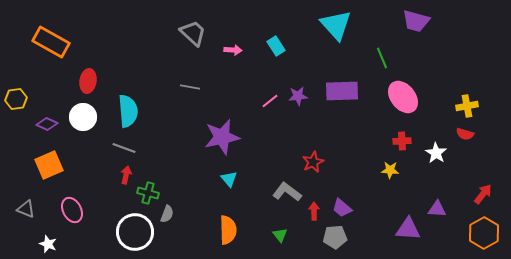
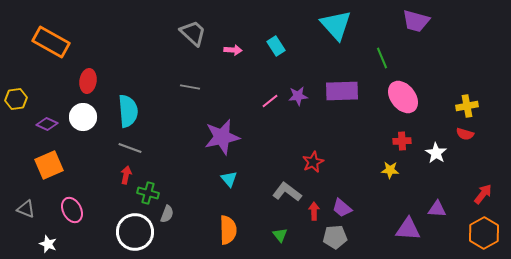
gray line at (124, 148): moved 6 px right
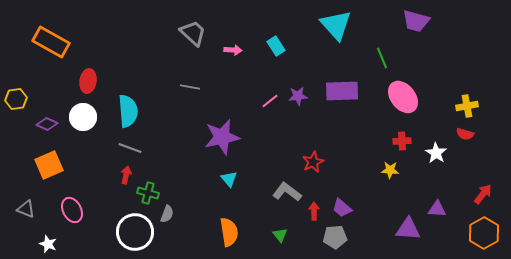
orange semicircle at (228, 230): moved 1 px right, 2 px down; rotated 8 degrees counterclockwise
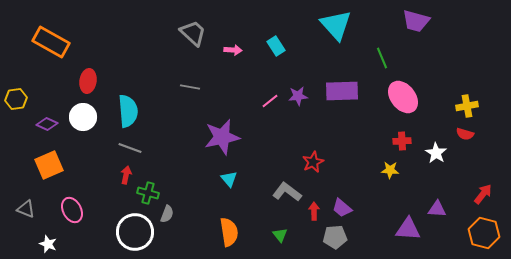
orange hexagon at (484, 233): rotated 16 degrees counterclockwise
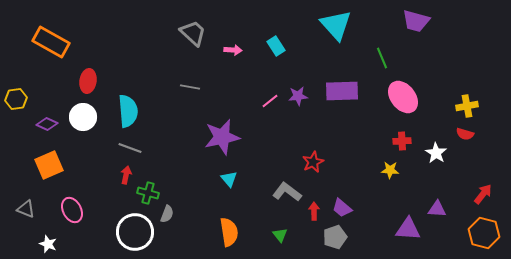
gray pentagon at (335, 237): rotated 15 degrees counterclockwise
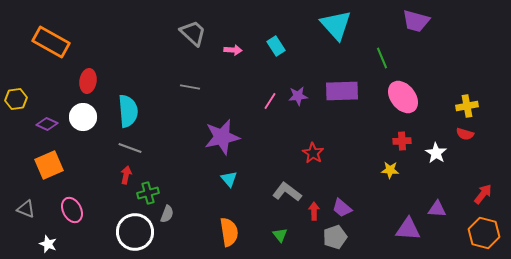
pink line at (270, 101): rotated 18 degrees counterclockwise
red star at (313, 162): moved 9 px up; rotated 15 degrees counterclockwise
green cross at (148, 193): rotated 30 degrees counterclockwise
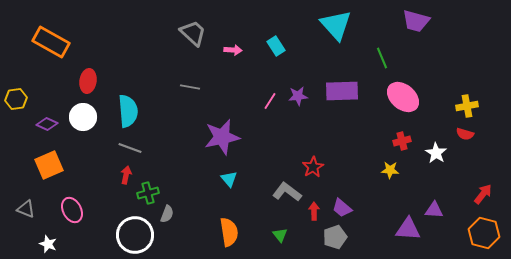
pink ellipse at (403, 97): rotated 12 degrees counterclockwise
red cross at (402, 141): rotated 12 degrees counterclockwise
red star at (313, 153): moved 14 px down; rotated 10 degrees clockwise
purple triangle at (437, 209): moved 3 px left, 1 px down
white circle at (135, 232): moved 3 px down
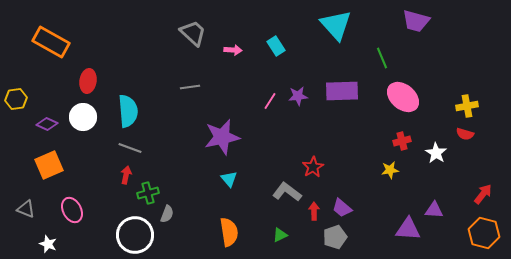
gray line at (190, 87): rotated 18 degrees counterclockwise
yellow star at (390, 170): rotated 12 degrees counterclockwise
green triangle at (280, 235): rotated 42 degrees clockwise
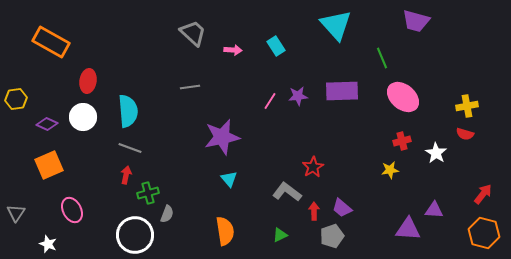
gray triangle at (26, 209): moved 10 px left, 4 px down; rotated 42 degrees clockwise
orange semicircle at (229, 232): moved 4 px left, 1 px up
gray pentagon at (335, 237): moved 3 px left, 1 px up
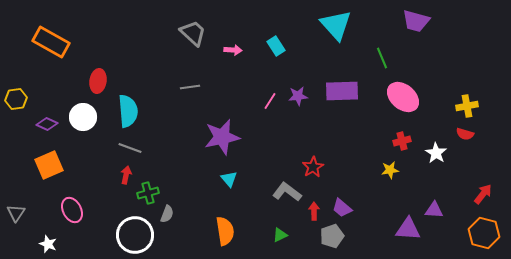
red ellipse at (88, 81): moved 10 px right
